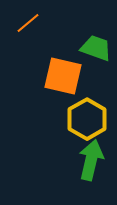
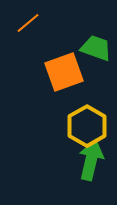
orange square: moved 1 px right, 4 px up; rotated 33 degrees counterclockwise
yellow hexagon: moved 7 px down
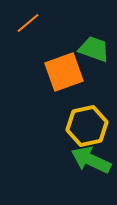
green trapezoid: moved 2 px left, 1 px down
yellow hexagon: rotated 18 degrees clockwise
green arrow: rotated 78 degrees counterclockwise
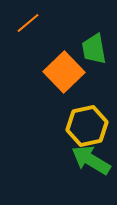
green trapezoid: rotated 120 degrees counterclockwise
orange square: rotated 24 degrees counterclockwise
green arrow: rotated 6 degrees clockwise
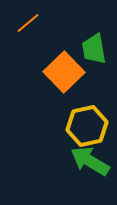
green arrow: moved 1 px left, 1 px down
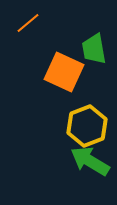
orange square: rotated 21 degrees counterclockwise
yellow hexagon: rotated 9 degrees counterclockwise
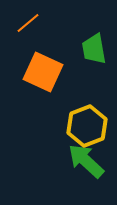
orange square: moved 21 px left
green arrow: moved 4 px left; rotated 12 degrees clockwise
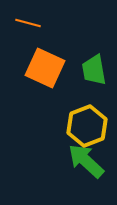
orange line: rotated 55 degrees clockwise
green trapezoid: moved 21 px down
orange square: moved 2 px right, 4 px up
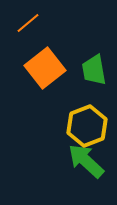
orange line: rotated 55 degrees counterclockwise
orange square: rotated 27 degrees clockwise
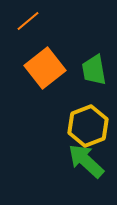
orange line: moved 2 px up
yellow hexagon: moved 1 px right
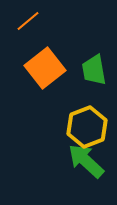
yellow hexagon: moved 1 px left, 1 px down
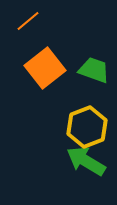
green trapezoid: rotated 120 degrees clockwise
green arrow: rotated 12 degrees counterclockwise
